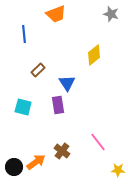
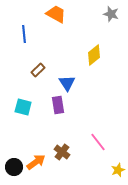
orange trapezoid: rotated 130 degrees counterclockwise
brown cross: moved 1 px down
yellow star: rotated 24 degrees counterclockwise
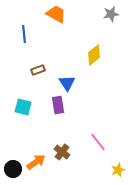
gray star: rotated 28 degrees counterclockwise
brown rectangle: rotated 24 degrees clockwise
black circle: moved 1 px left, 2 px down
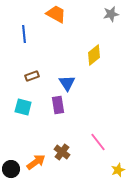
brown rectangle: moved 6 px left, 6 px down
black circle: moved 2 px left
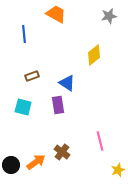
gray star: moved 2 px left, 2 px down
blue triangle: rotated 24 degrees counterclockwise
pink line: moved 2 px right, 1 px up; rotated 24 degrees clockwise
black circle: moved 4 px up
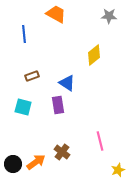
gray star: rotated 14 degrees clockwise
black circle: moved 2 px right, 1 px up
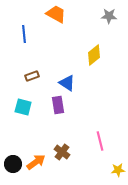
yellow star: rotated 16 degrees clockwise
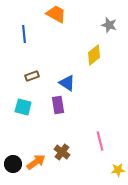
gray star: moved 9 px down; rotated 14 degrees clockwise
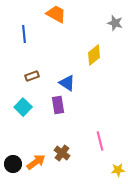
gray star: moved 6 px right, 2 px up
cyan square: rotated 30 degrees clockwise
brown cross: moved 1 px down
